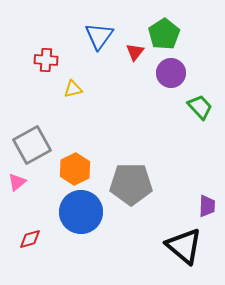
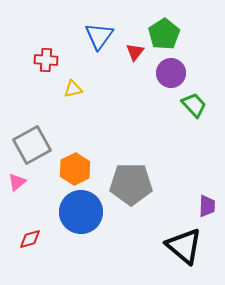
green trapezoid: moved 6 px left, 2 px up
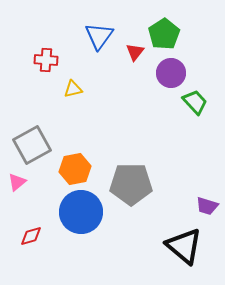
green trapezoid: moved 1 px right, 3 px up
orange hexagon: rotated 16 degrees clockwise
purple trapezoid: rotated 105 degrees clockwise
red diamond: moved 1 px right, 3 px up
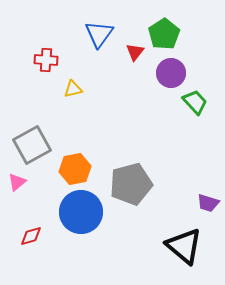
blue triangle: moved 2 px up
gray pentagon: rotated 15 degrees counterclockwise
purple trapezoid: moved 1 px right, 3 px up
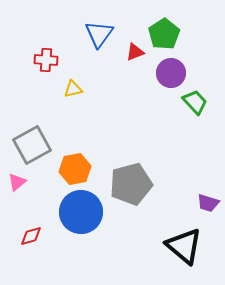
red triangle: rotated 30 degrees clockwise
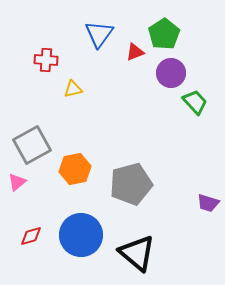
blue circle: moved 23 px down
black triangle: moved 47 px left, 7 px down
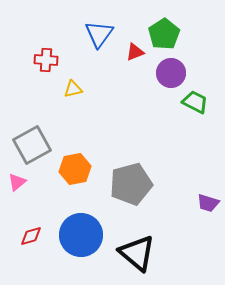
green trapezoid: rotated 20 degrees counterclockwise
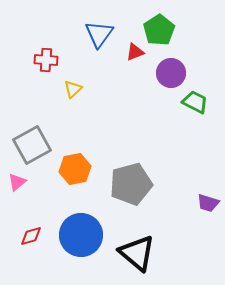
green pentagon: moved 5 px left, 4 px up
yellow triangle: rotated 30 degrees counterclockwise
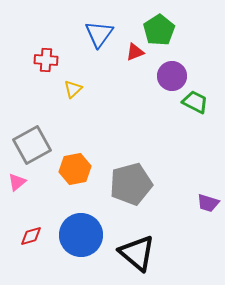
purple circle: moved 1 px right, 3 px down
